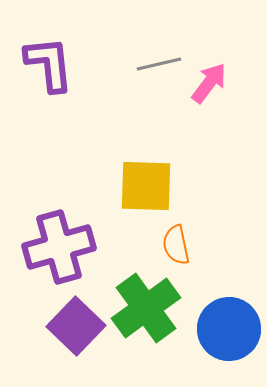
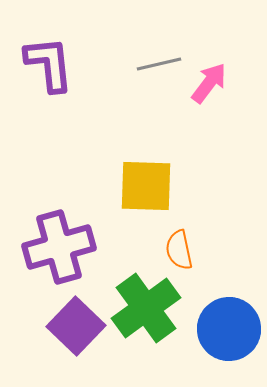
orange semicircle: moved 3 px right, 5 px down
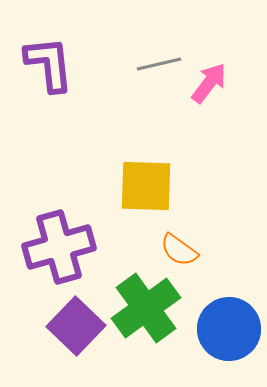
orange semicircle: rotated 42 degrees counterclockwise
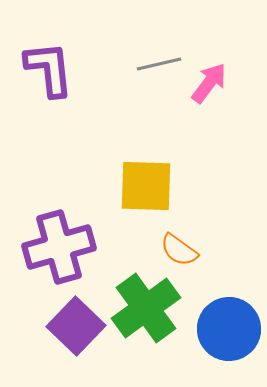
purple L-shape: moved 5 px down
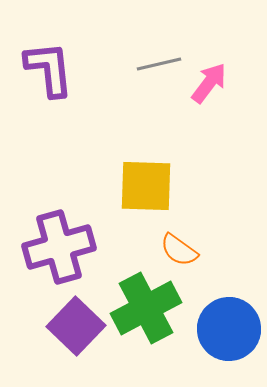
green cross: rotated 8 degrees clockwise
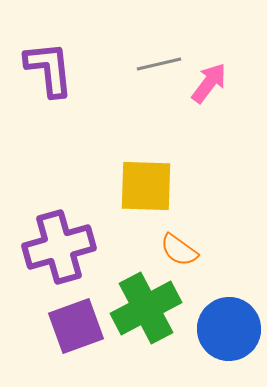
purple square: rotated 26 degrees clockwise
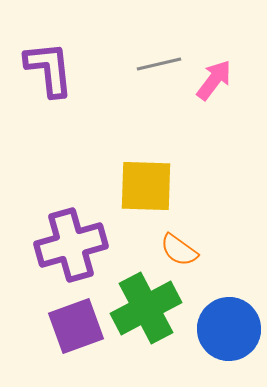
pink arrow: moved 5 px right, 3 px up
purple cross: moved 12 px right, 2 px up
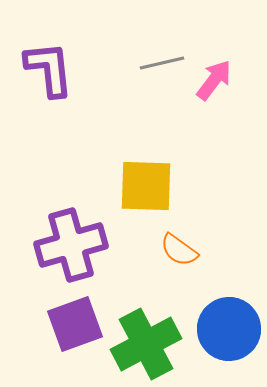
gray line: moved 3 px right, 1 px up
green cross: moved 36 px down
purple square: moved 1 px left, 2 px up
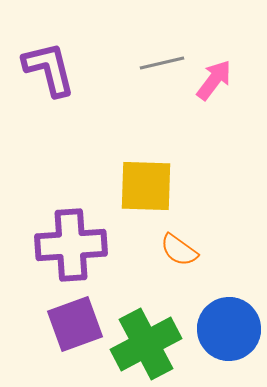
purple L-shape: rotated 8 degrees counterclockwise
purple cross: rotated 12 degrees clockwise
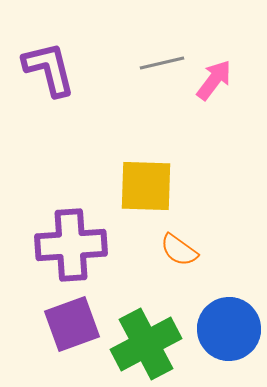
purple square: moved 3 px left
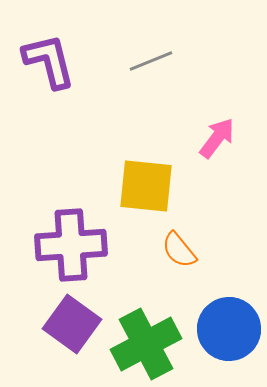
gray line: moved 11 px left, 2 px up; rotated 9 degrees counterclockwise
purple L-shape: moved 8 px up
pink arrow: moved 3 px right, 58 px down
yellow square: rotated 4 degrees clockwise
orange semicircle: rotated 15 degrees clockwise
purple square: rotated 34 degrees counterclockwise
